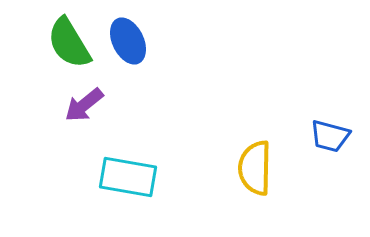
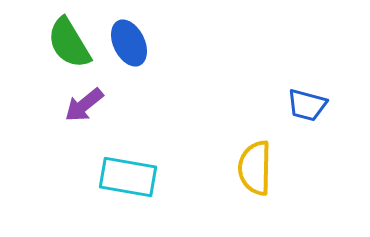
blue ellipse: moved 1 px right, 2 px down
blue trapezoid: moved 23 px left, 31 px up
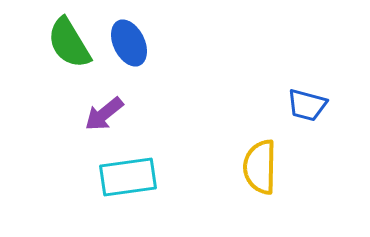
purple arrow: moved 20 px right, 9 px down
yellow semicircle: moved 5 px right, 1 px up
cyan rectangle: rotated 18 degrees counterclockwise
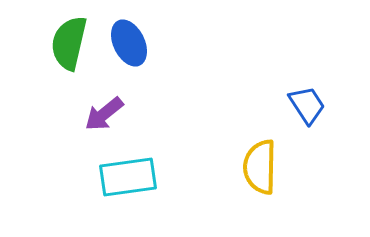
green semicircle: rotated 44 degrees clockwise
blue trapezoid: rotated 138 degrees counterclockwise
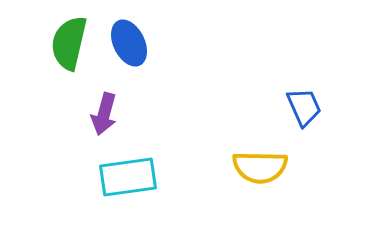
blue trapezoid: moved 3 px left, 2 px down; rotated 9 degrees clockwise
purple arrow: rotated 36 degrees counterclockwise
yellow semicircle: rotated 90 degrees counterclockwise
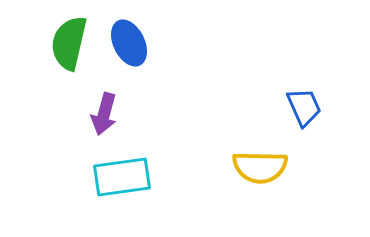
cyan rectangle: moved 6 px left
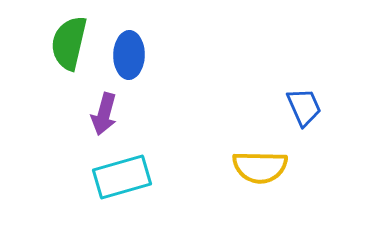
blue ellipse: moved 12 px down; rotated 27 degrees clockwise
cyan rectangle: rotated 8 degrees counterclockwise
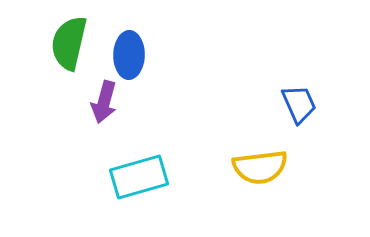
blue trapezoid: moved 5 px left, 3 px up
purple arrow: moved 12 px up
yellow semicircle: rotated 8 degrees counterclockwise
cyan rectangle: moved 17 px right
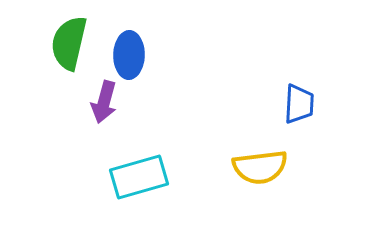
blue trapezoid: rotated 27 degrees clockwise
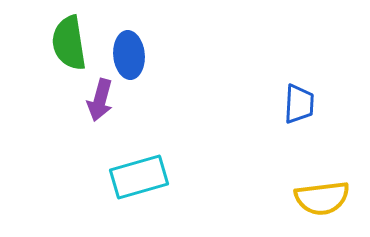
green semicircle: rotated 22 degrees counterclockwise
blue ellipse: rotated 6 degrees counterclockwise
purple arrow: moved 4 px left, 2 px up
yellow semicircle: moved 62 px right, 31 px down
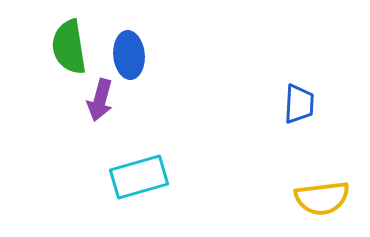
green semicircle: moved 4 px down
